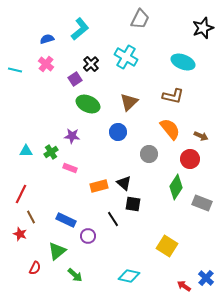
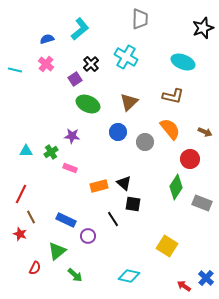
gray trapezoid: rotated 25 degrees counterclockwise
brown arrow: moved 4 px right, 4 px up
gray circle: moved 4 px left, 12 px up
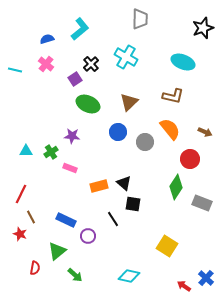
red semicircle: rotated 16 degrees counterclockwise
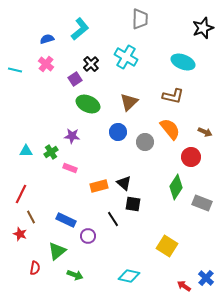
red circle: moved 1 px right, 2 px up
green arrow: rotated 21 degrees counterclockwise
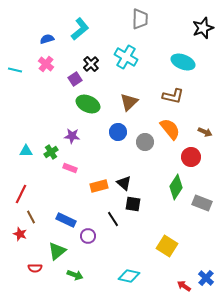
red semicircle: rotated 80 degrees clockwise
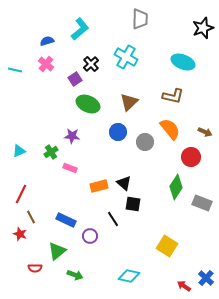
blue semicircle: moved 2 px down
cyan triangle: moved 7 px left; rotated 24 degrees counterclockwise
purple circle: moved 2 px right
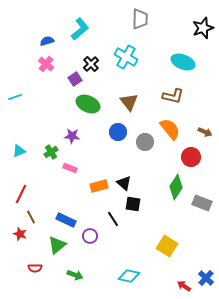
cyan line: moved 27 px down; rotated 32 degrees counterclockwise
brown triangle: rotated 24 degrees counterclockwise
green triangle: moved 6 px up
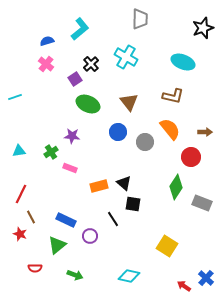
brown arrow: rotated 24 degrees counterclockwise
cyan triangle: rotated 16 degrees clockwise
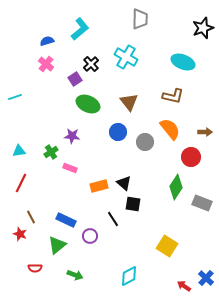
red line: moved 11 px up
cyan diamond: rotated 40 degrees counterclockwise
